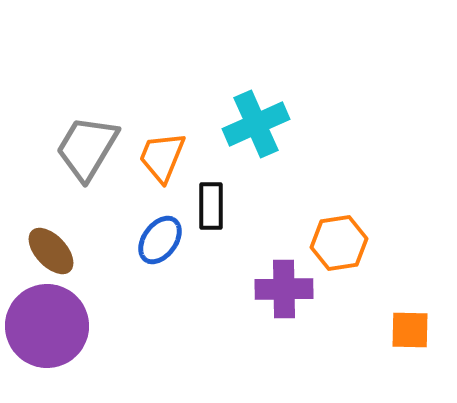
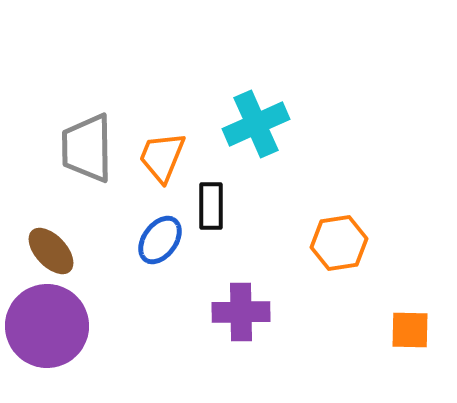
gray trapezoid: rotated 32 degrees counterclockwise
purple cross: moved 43 px left, 23 px down
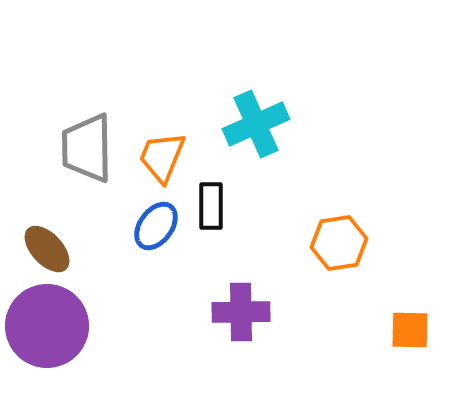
blue ellipse: moved 4 px left, 14 px up
brown ellipse: moved 4 px left, 2 px up
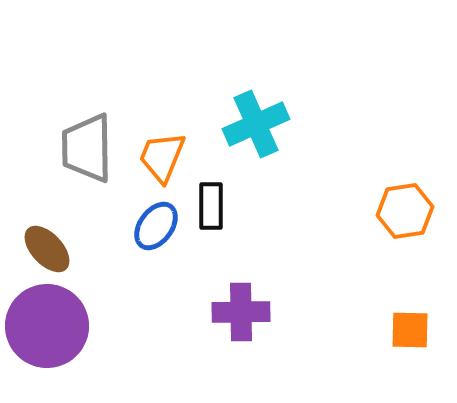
orange hexagon: moved 66 px right, 32 px up
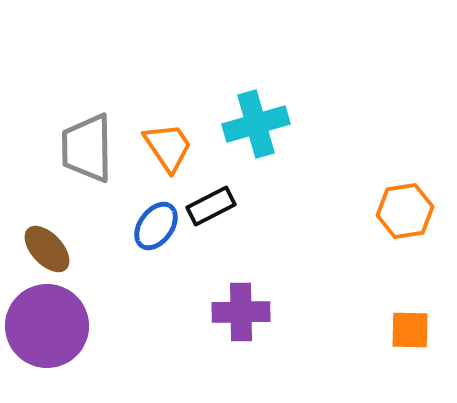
cyan cross: rotated 8 degrees clockwise
orange trapezoid: moved 6 px right, 10 px up; rotated 124 degrees clockwise
black rectangle: rotated 63 degrees clockwise
